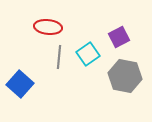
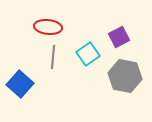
gray line: moved 6 px left
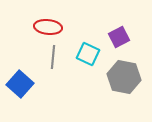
cyan square: rotated 30 degrees counterclockwise
gray hexagon: moved 1 px left, 1 px down
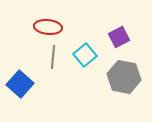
cyan square: moved 3 px left, 1 px down; rotated 25 degrees clockwise
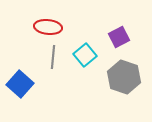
gray hexagon: rotated 8 degrees clockwise
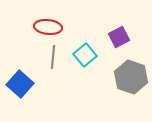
gray hexagon: moved 7 px right
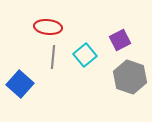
purple square: moved 1 px right, 3 px down
gray hexagon: moved 1 px left
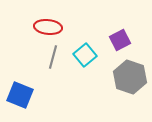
gray line: rotated 10 degrees clockwise
blue square: moved 11 px down; rotated 20 degrees counterclockwise
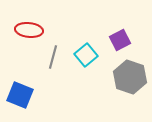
red ellipse: moved 19 px left, 3 px down
cyan square: moved 1 px right
